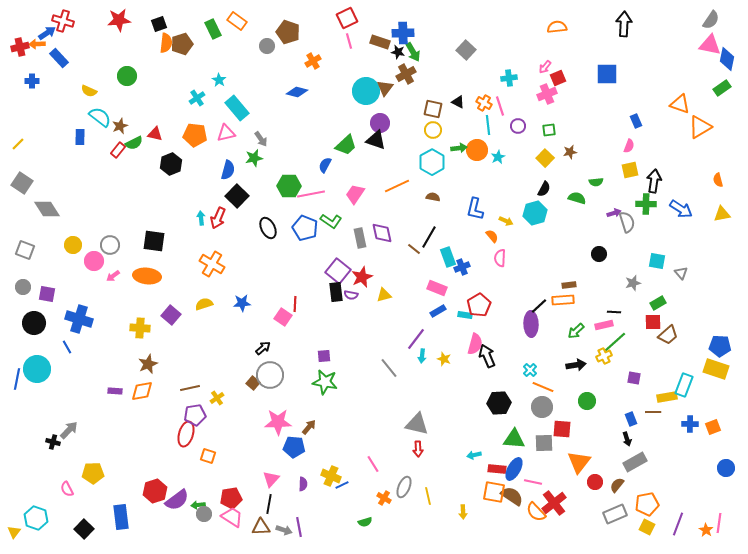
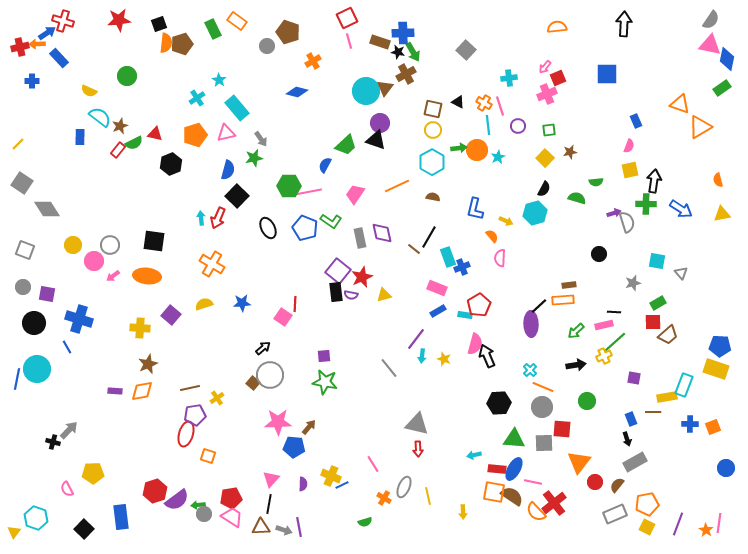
orange pentagon at (195, 135): rotated 25 degrees counterclockwise
pink line at (311, 194): moved 3 px left, 2 px up
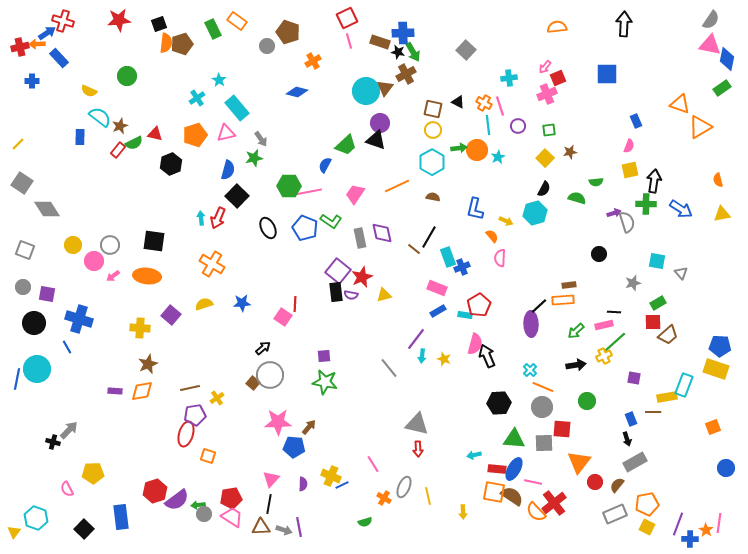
blue cross at (690, 424): moved 115 px down
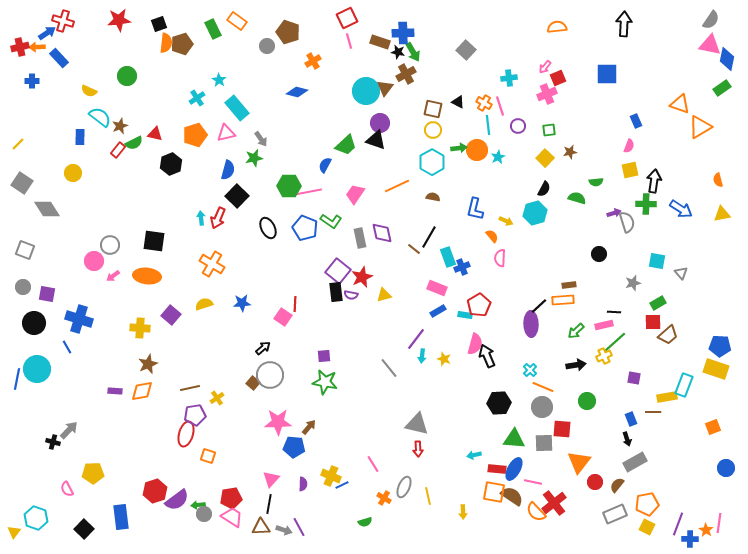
orange arrow at (37, 44): moved 3 px down
yellow circle at (73, 245): moved 72 px up
purple line at (299, 527): rotated 18 degrees counterclockwise
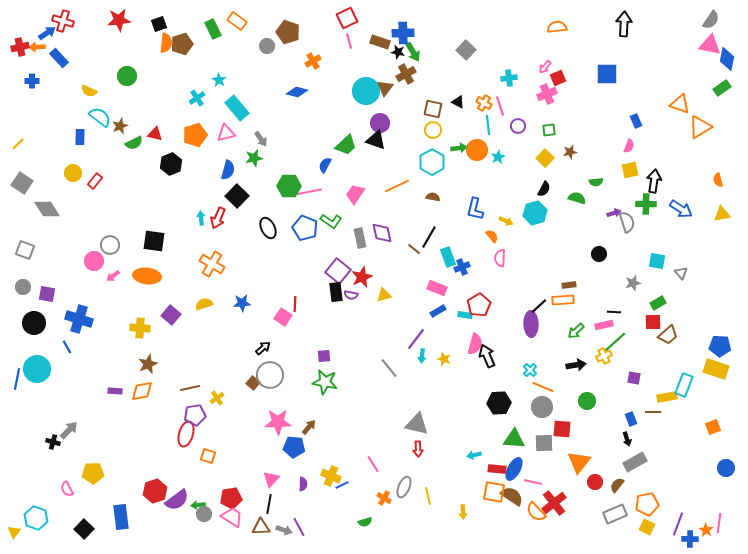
red rectangle at (118, 150): moved 23 px left, 31 px down
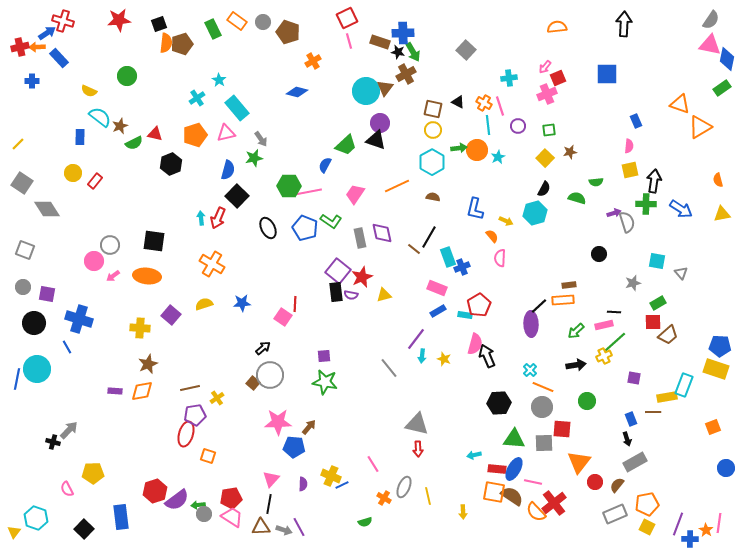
gray circle at (267, 46): moved 4 px left, 24 px up
pink semicircle at (629, 146): rotated 16 degrees counterclockwise
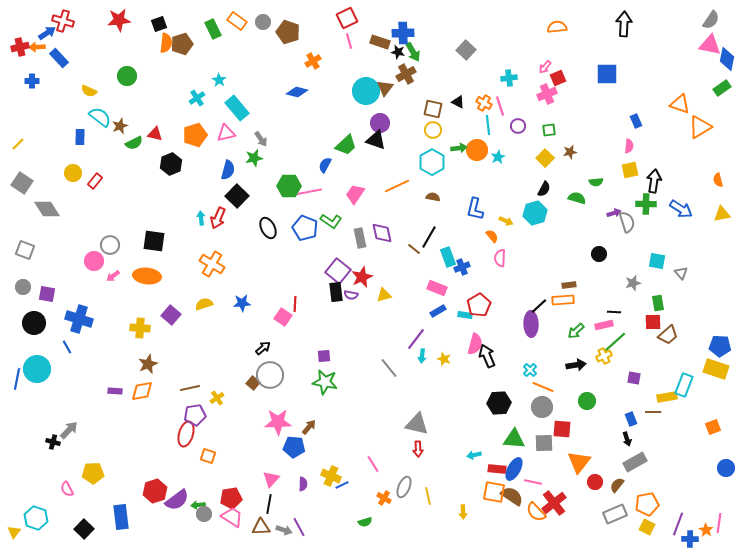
green rectangle at (658, 303): rotated 70 degrees counterclockwise
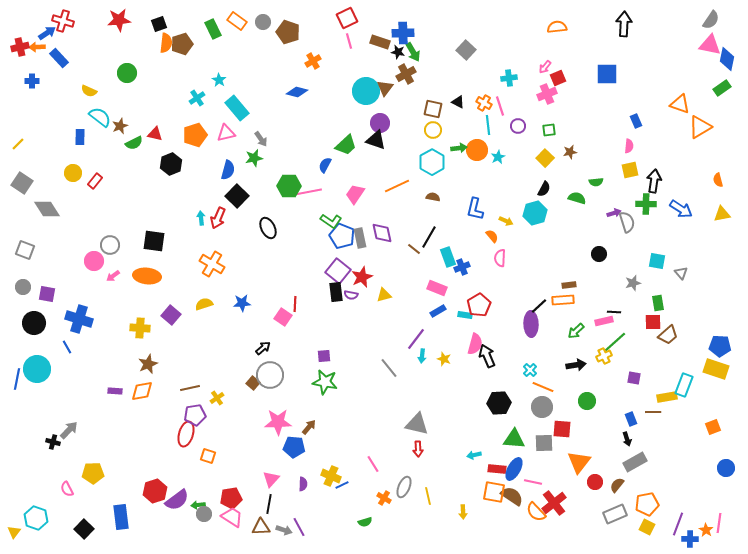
green circle at (127, 76): moved 3 px up
blue pentagon at (305, 228): moved 37 px right, 8 px down
pink rectangle at (604, 325): moved 4 px up
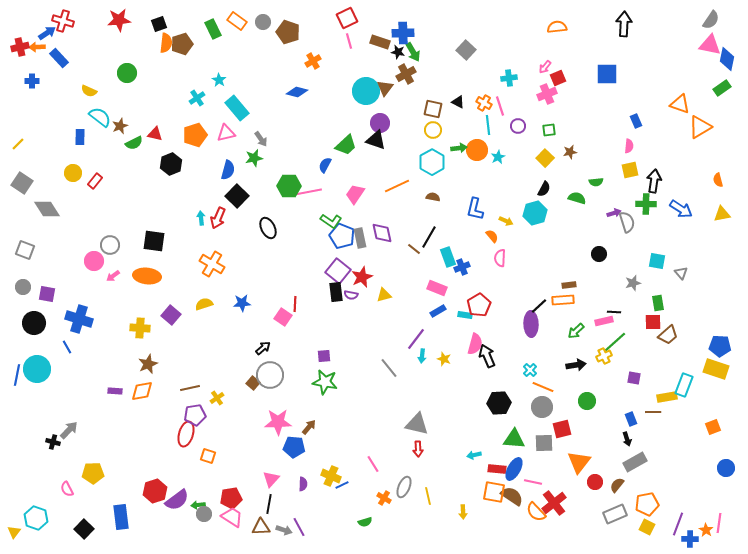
blue line at (17, 379): moved 4 px up
red square at (562, 429): rotated 18 degrees counterclockwise
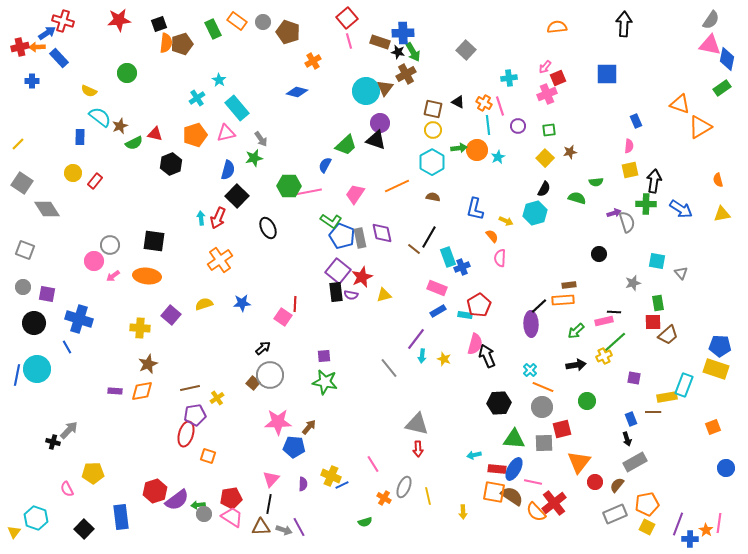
red square at (347, 18): rotated 15 degrees counterclockwise
orange cross at (212, 264): moved 8 px right, 4 px up; rotated 25 degrees clockwise
